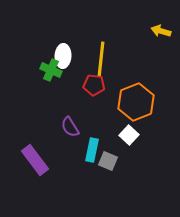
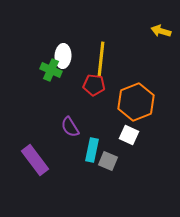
white square: rotated 18 degrees counterclockwise
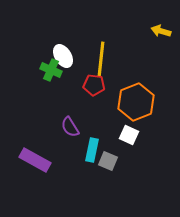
white ellipse: rotated 35 degrees counterclockwise
purple rectangle: rotated 24 degrees counterclockwise
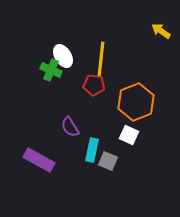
yellow arrow: rotated 18 degrees clockwise
purple rectangle: moved 4 px right
